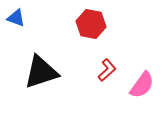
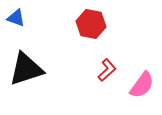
black triangle: moved 15 px left, 3 px up
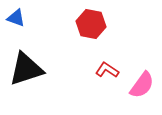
red L-shape: rotated 105 degrees counterclockwise
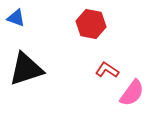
pink semicircle: moved 10 px left, 8 px down
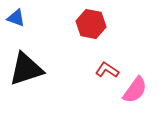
pink semicircle: moved 3 px right, 3 px up
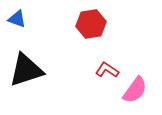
blue triangle: moved 1 px right, 1 px down
red hexagon: rotated 20 degrees counterclockwise
black triangle: moved 1 px down
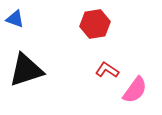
blue triangle: moved 2 px left
red hexagon: moved 4 px right
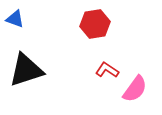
pink semicircle: moved 1 px up
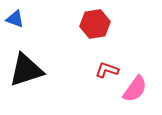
red L-shape: rotated 15 degrees counterclockwise
